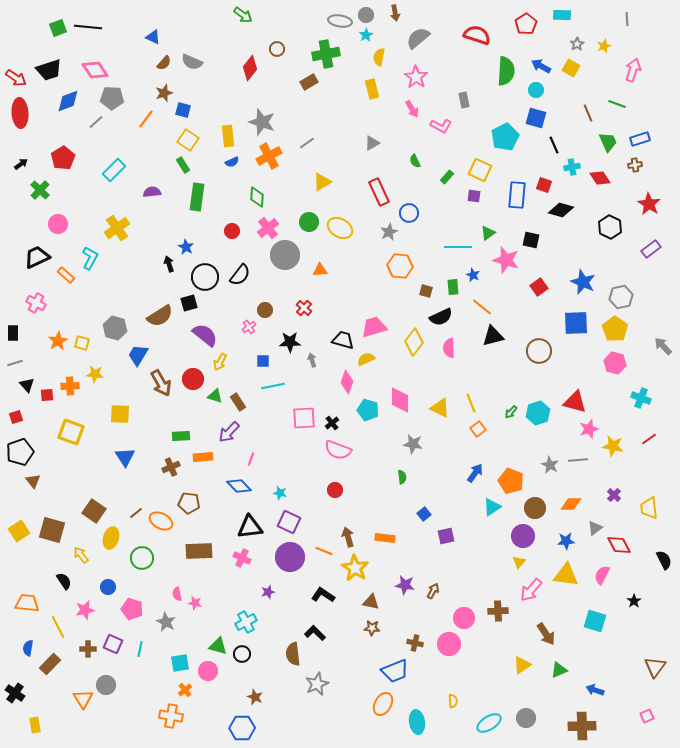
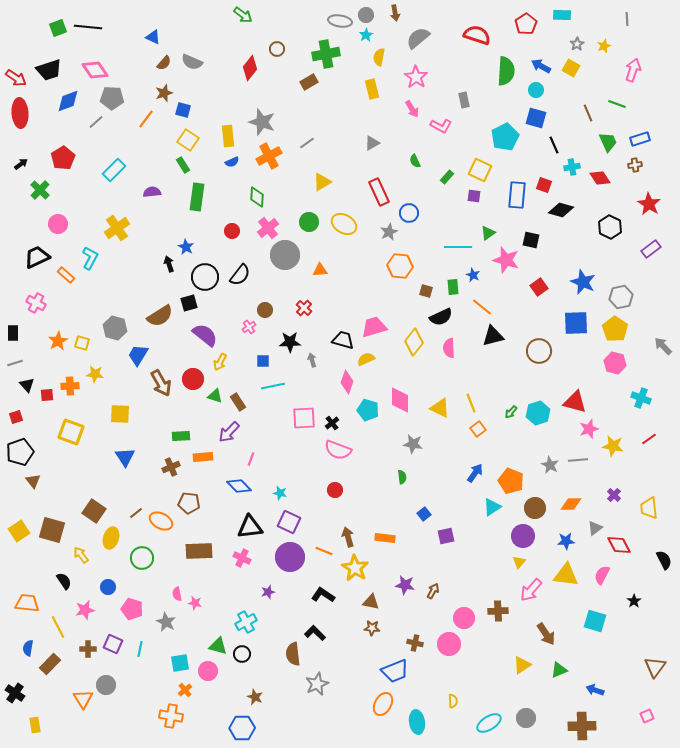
yellow ellipse at (340, 228): moved 4 px right, 4 px up
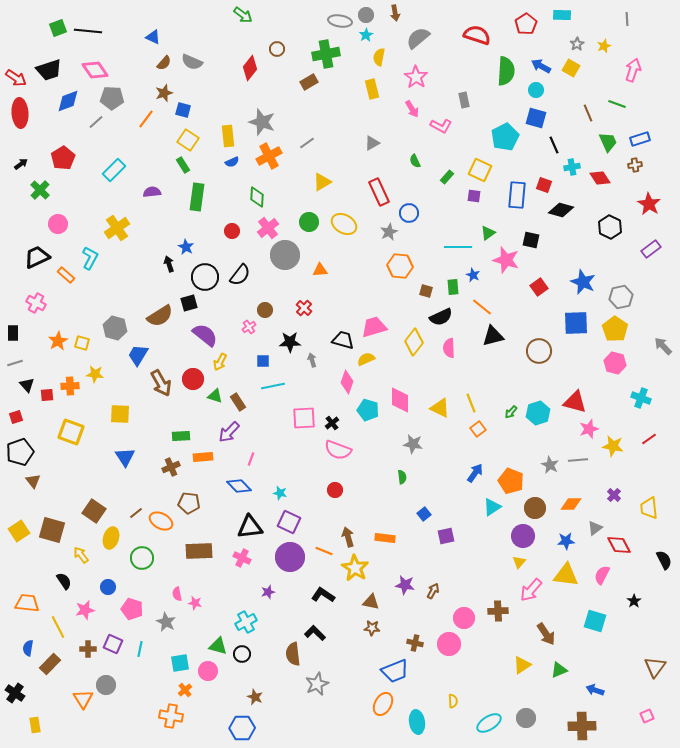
black line at (88, 27): moved 4 px down
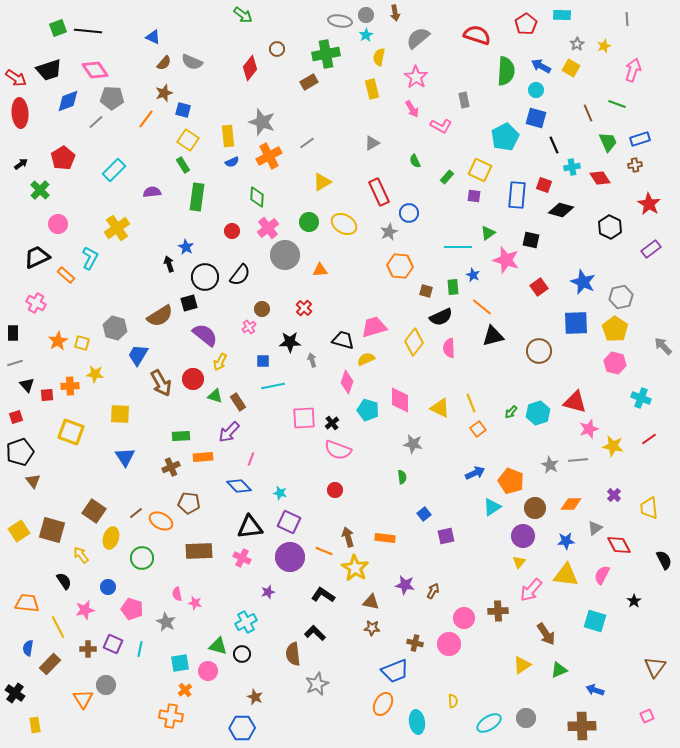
brown circle at (265, 310): moved 3 px left, 1 px up
blue arrow at (475, 473): rotated 30 degrees clockwise
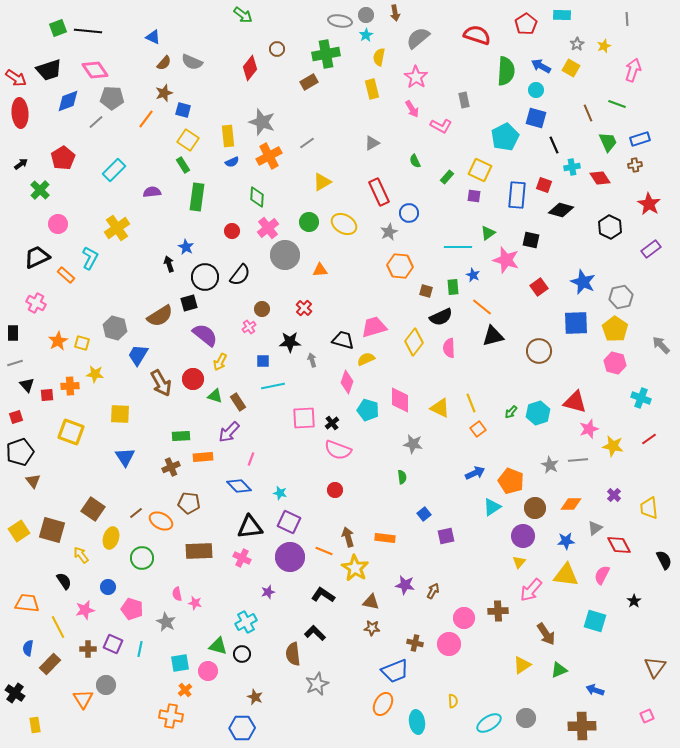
gray arrow at (663, 346): moved 2 px left, 1 px up
brown square at (94, 511): moved 1 px left, 2 px up
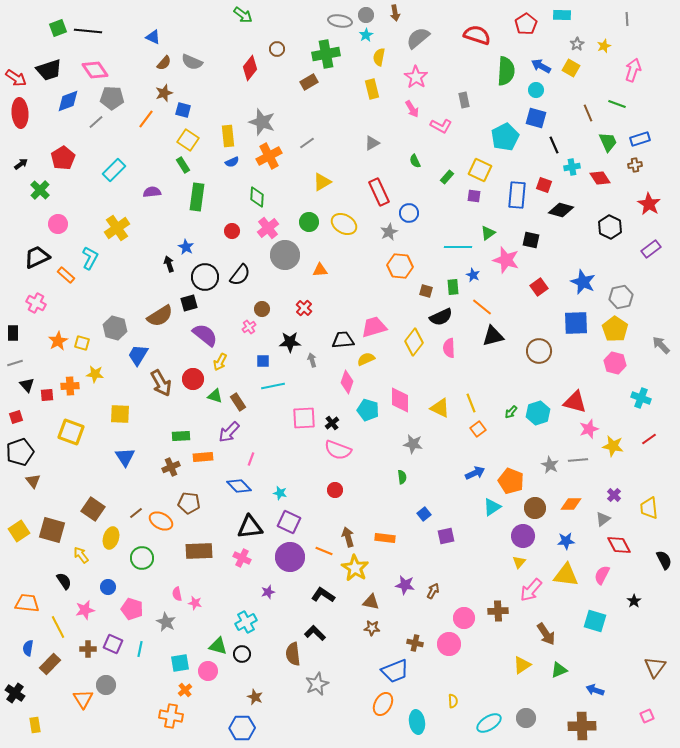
black trapezoid at (343, 340): rotated 20 degrees counterclockwise
gray triangle at (595, 528): moved 8 px right, 9 px up
